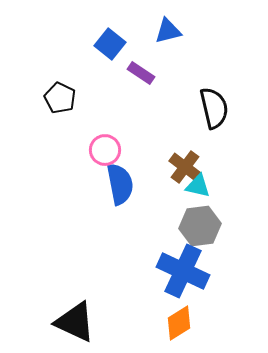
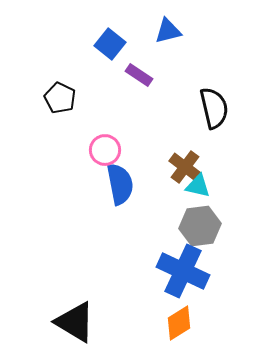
purple rectangle: moved 2 px left, 2 px down
black triangle: rotated 6 degrees clockwise
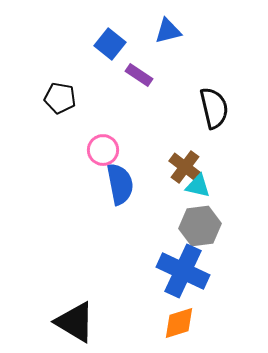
black pentagon: rotated 16 degrees counterclockwise
pink circle: moved 2 px left
orange diamond: rotated 15 degrees clockwise
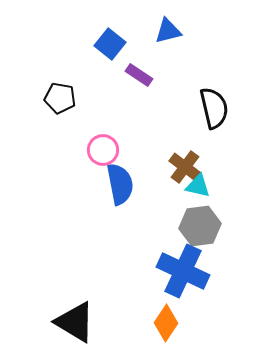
orange diamond: moved 13 px left; rotated 39 degrees counterclockwise
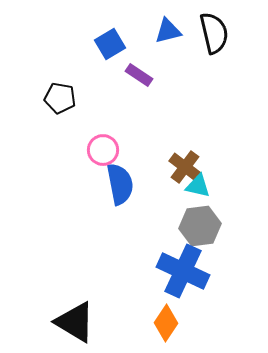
blue square: rotated 20 degrees clockwise
black semicircle: moved 75 px up
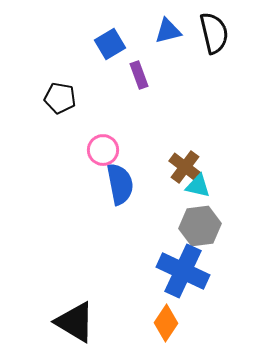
purple rectangle: rotated 36 degrees clockwise
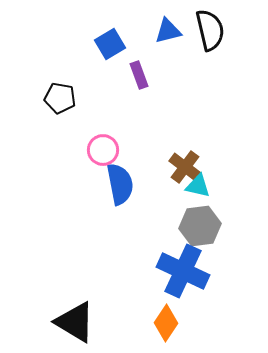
black semicircle: moved 4 px left, 3 px up
